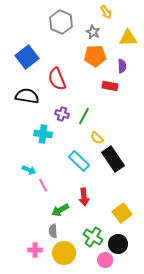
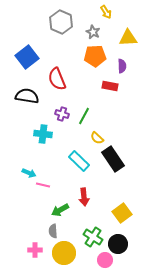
cyan arrow: moved 3 px down
pink line: rotated 48 degrees counterclockwise
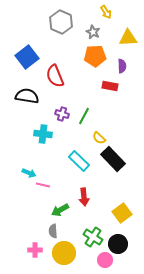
red semicircle: moved 2 px left, 3 px up
yellow semicircle: moved 2 px right
black rectangle: rotated 10 degrees counterclockwise
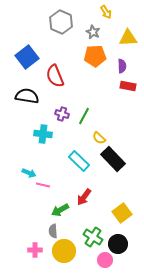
red rectangle: moved 18 px right
red arrow: rotated 42 degrees clockwise
yellow circle: moved 2 px up
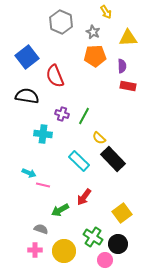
gray semicircle: moved 12 px left, 2 px up; rotated 112 degrees clockwise
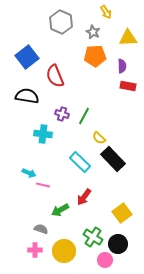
cyan rectangle: moved 1 px right, 1 px down
